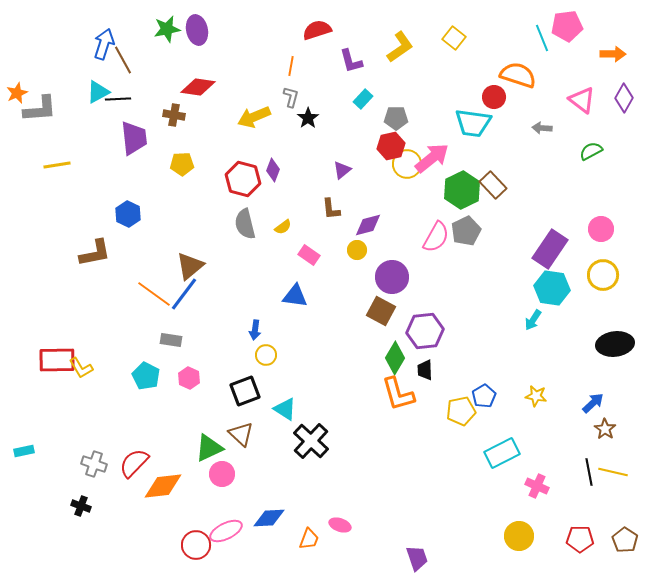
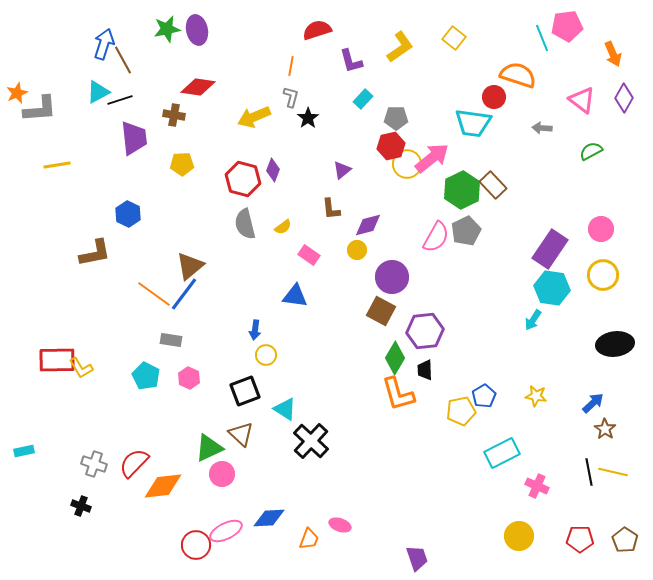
orange arrow at (613, 54): rotated 65 degrees clockwise
black line at (118, 99): moved 2 px right, 1 px down; rotated 15 degrees counterclockwise
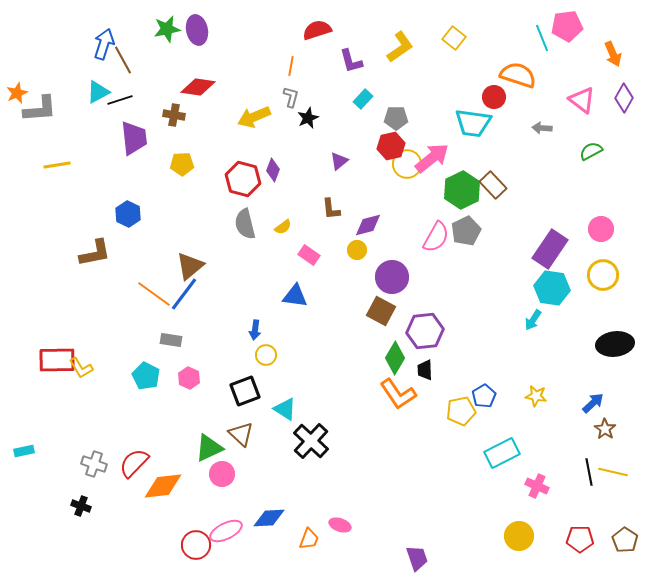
black star at (308, 118): rotated 10 degrees clockwise
purple triangle at (342, 170): moved 3 px left, 9 px up
orange L-shape at (398, 394): rotated 18 degrees counterclockwise
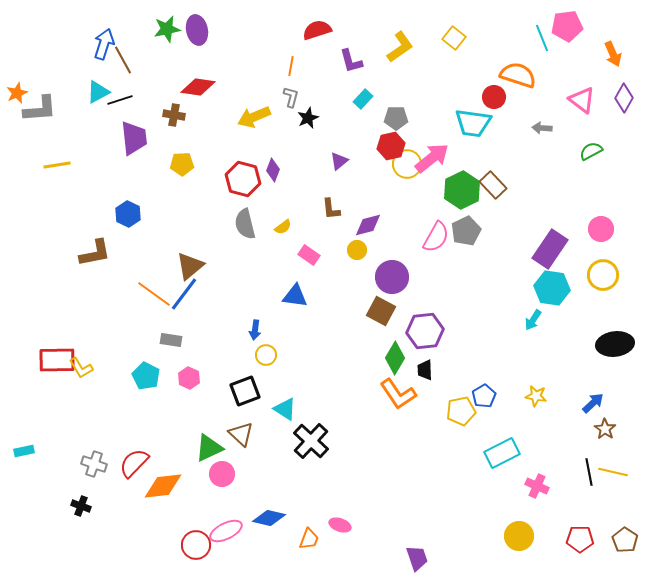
blue diamond at (269, 518): rotated 16 degrees clockwise
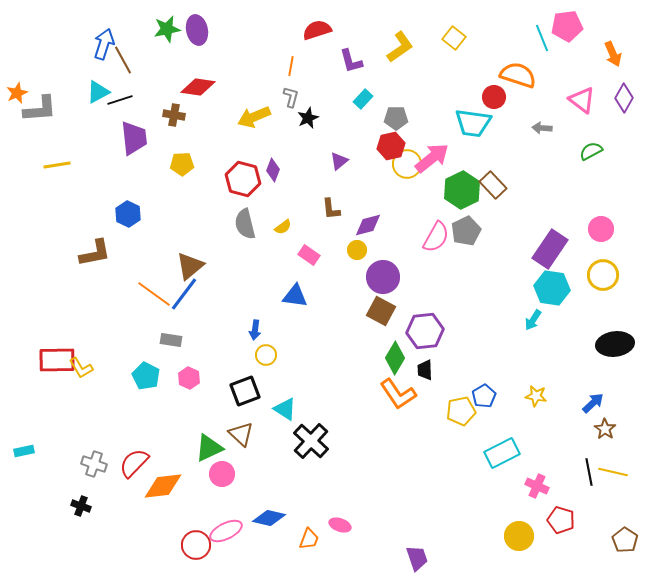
purple circle at (392, 277): moved 9 px left
red pentagon at (580, 539): moved 19 px left, 19 px up; rotated 16 degrees clockwise
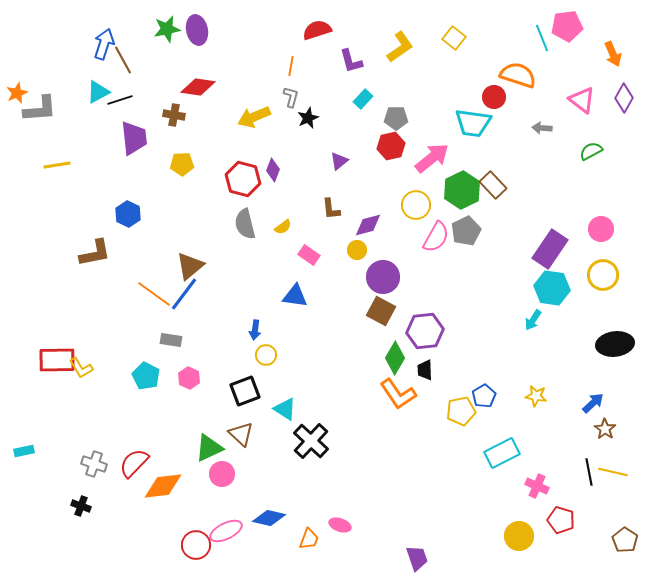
yellow circle at (407, 164): moved 9 px right, 41 px down
